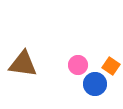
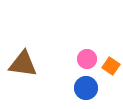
pink circle: moved 9 px right, 6 px up
blue circle: moved 9 px left, 4 px down
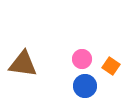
pink circle: moved 5 px left
blue circle: moved 1 px left, 2 px up
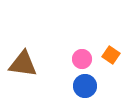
orange square: moved 11 px up
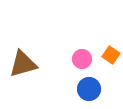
brown triangle: rotated 24 degrees counterclockwise
blue circle: moved 4 px right, 3 px down
